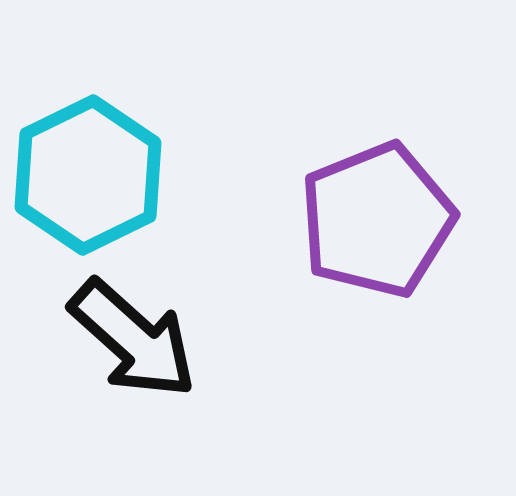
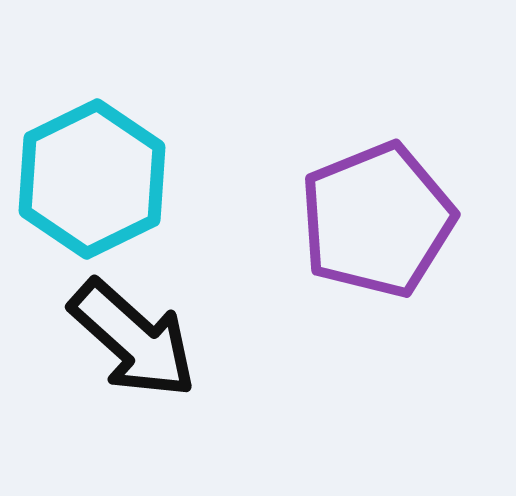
cyan hexagon: moved 4 px right, 4 px down
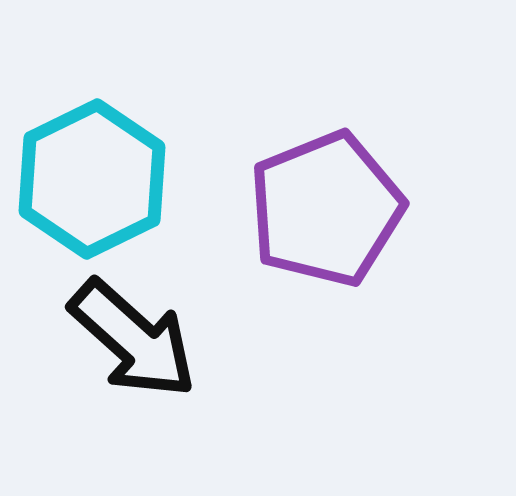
purple pentagon: moved 51 px left, 11 px up
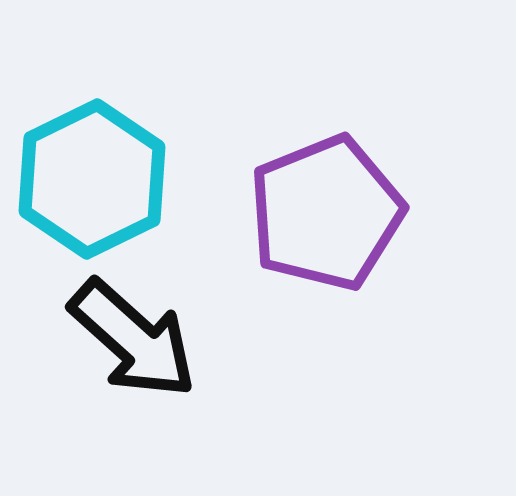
purple pentagon: moved 4 px down
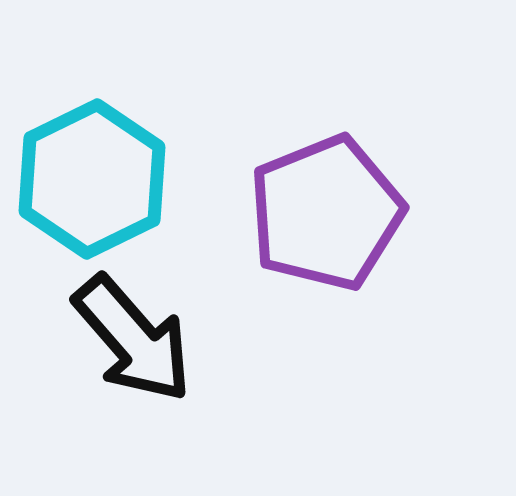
black arrow: rotated 7 degrees clockwise
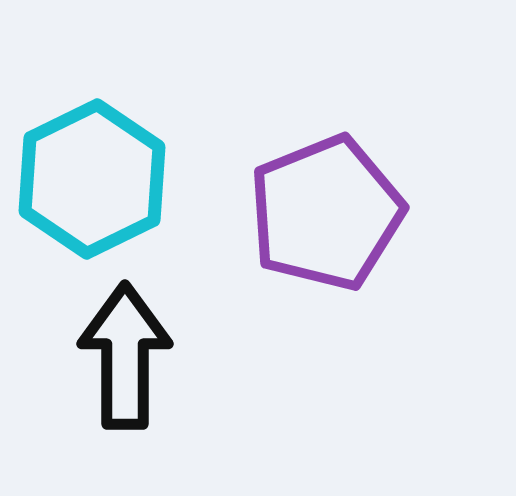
black arrow: moved 8 px left, 17 px down; rotated 139 degrees counterclockwise
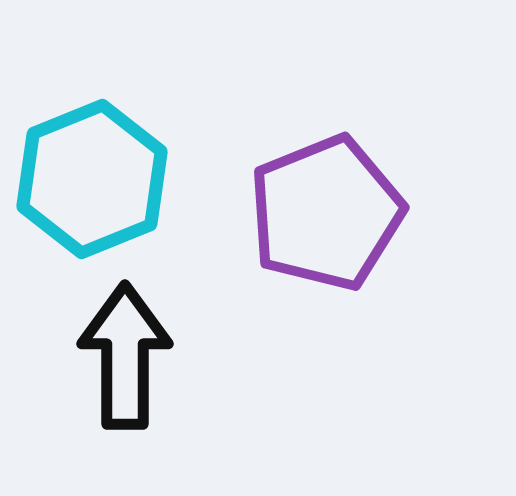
cyan hexagon: rotated 4 degrees clockwise
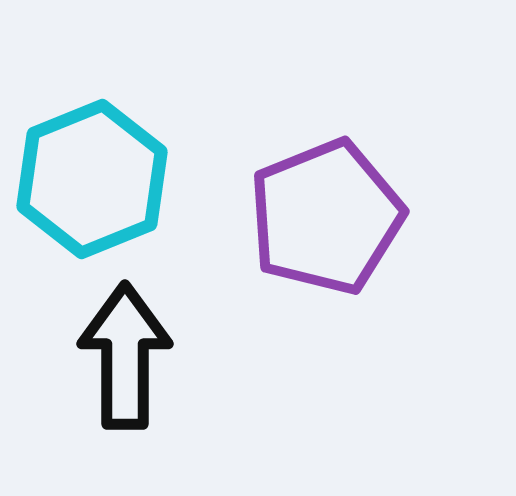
purple pentagon: moved 4 px down
